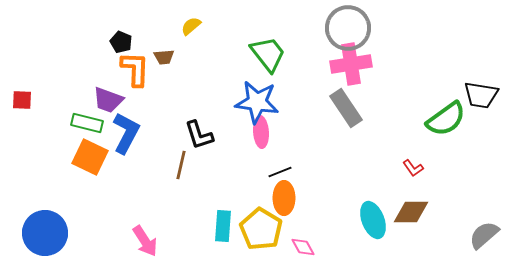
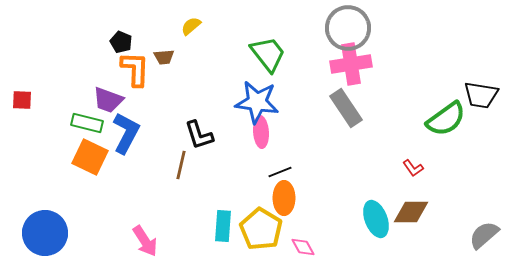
cyan ellipse: moved 3 px right, 1 px up
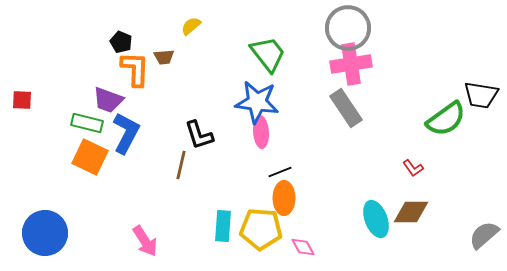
yellow pentagon: rotated 27 degrees counterclockwise
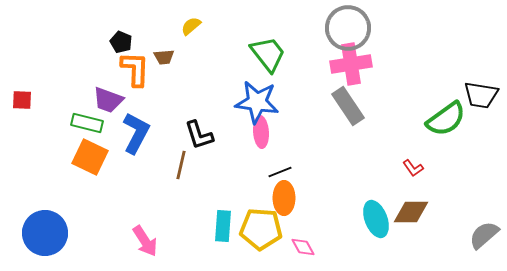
gray rectangle: moved 2 px right, 2 px up
blue L-shape: moved 10 px right
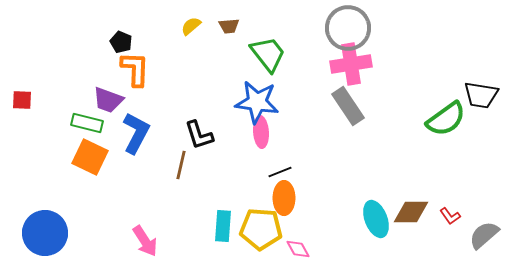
brown trapezoid: moved 65 px right, 31 px up
red L-shape: moved 37 px right, 48 px down
pink diamond: moved 5 px left, 2 px down
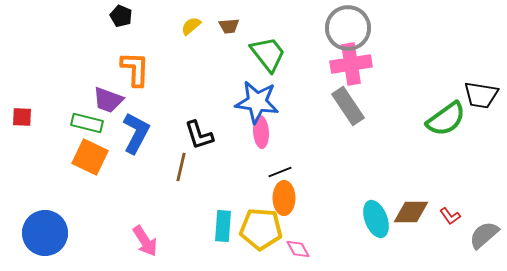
black pentagon: moved 26 px up
red square: moved 17 px down
brown line: moved 2 px down
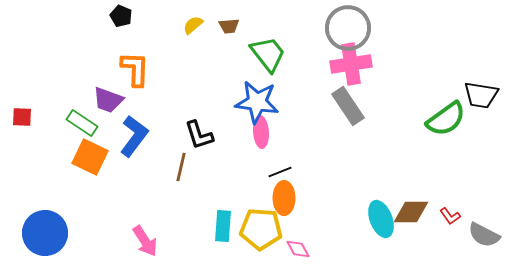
yellow semicircle: moved 2 px right, 1 px up
green rectangle: moved 5 px left; rotated 20 degrees clockwise
blue L-shape: moved 2 px left, 3 px down; rotated 9 degrees clockwise
cyan ellipse: moved 5 px right
gray semicircle: rotated 112 degrees counterclockwise
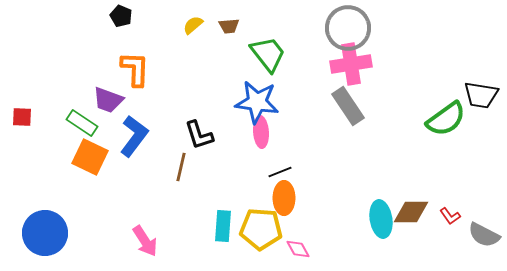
cyan ellipse: rotated 12 degrees clockwise
